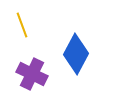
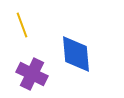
blue diamond: rotated 33 degrees counterclockwise
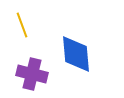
purple cross: rotated 12 degrees counterclockwise
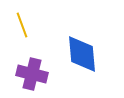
blue diamond: moved 6 px right
